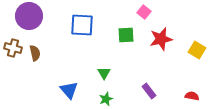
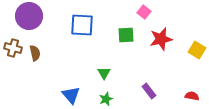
blue triangle: moved 2 px right, 5 px down
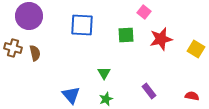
yellow square: moved 1 px left, 1 px up
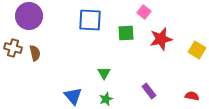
blue square: moved 8 px right, 5 px up
green square: moved 2 px up
yellow square: moved 1 px right, 1 px down
blue triangle: moved 2 px right, 1 px down
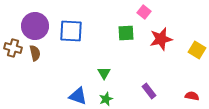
purple circle: moved 6 px right, 10 px down
blue square: moved 19 px left, 11 px down
blue triangle: moved 5 px right; rotated 30 degrees counterclockwise
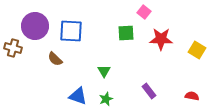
red star: rotated 15 degrees clockwise
brown semicircle: moved 20 px right, 6 px down; rotated 147 degrees clockwise
green triangle: moved 2 px up
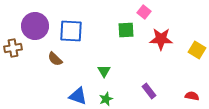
green square: moved 3 px up
brown cross: rotated 24 degrees counterclockwise
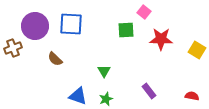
blue square: moved 7 px up
brown cross: rotated 12 degrees counterclockwise
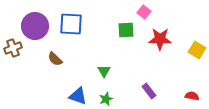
red star: moved 1 px left
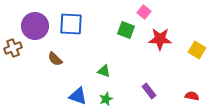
green square: rotated 24 degrees clockwise
green triangle: rotated 40 degrees counterclockwise
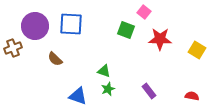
green star: moved 2 px right, 10 px up
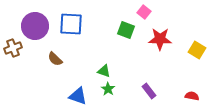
green star: rotated 16 degrees counterclockwise
